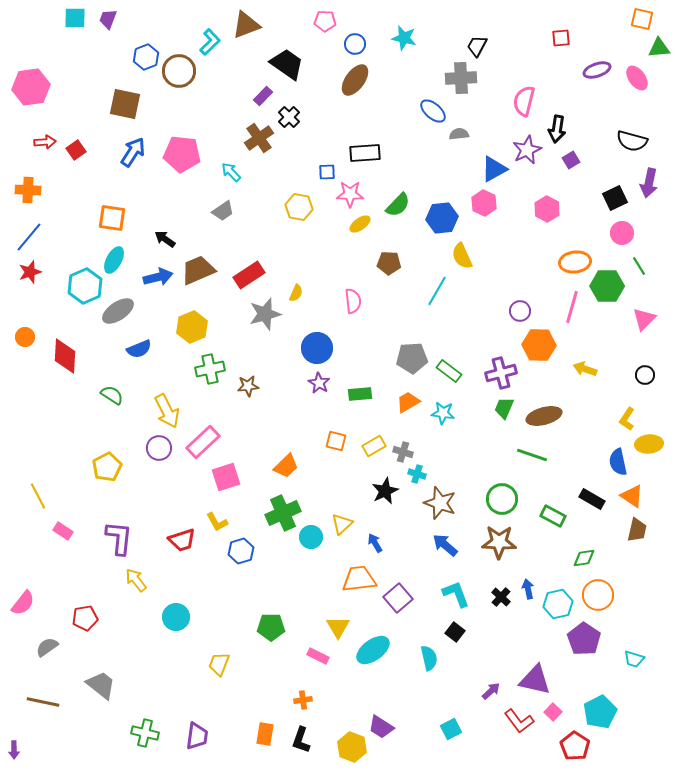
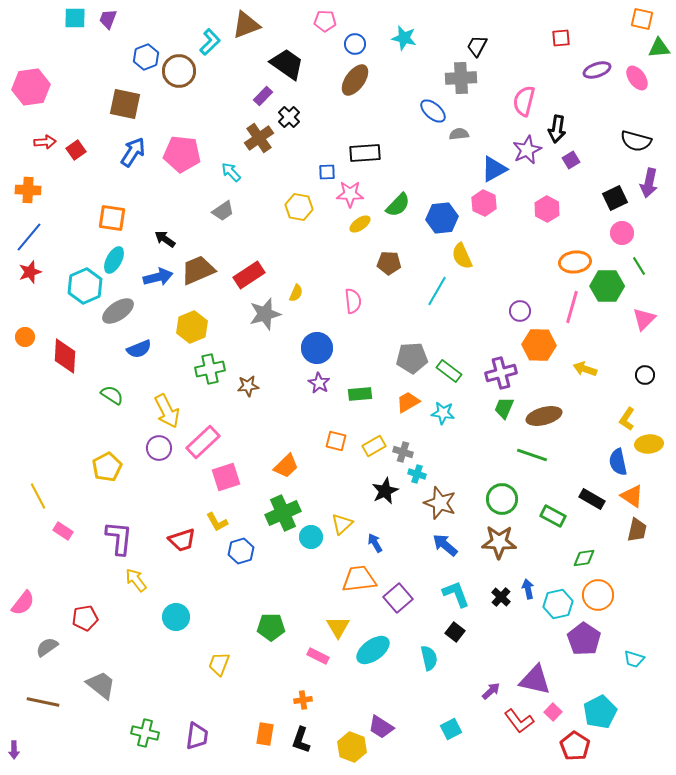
black semicircle at (632, 141): moved 4 px right
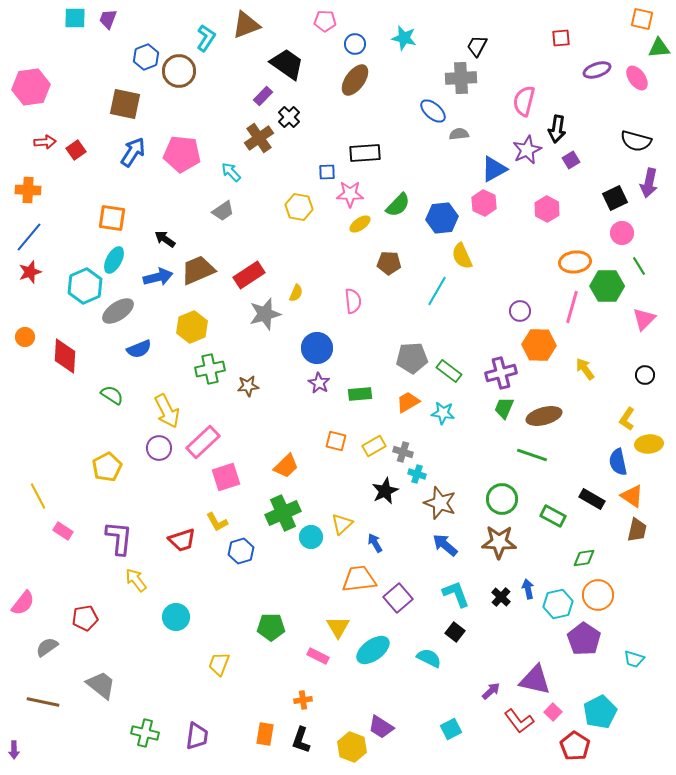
cyan L-shape at (210, 42): moved 4 px left, 4 px up; rotated 12 degrees counterclockwise
yellow arrow at (585, 369): rotated 35 degrees clockwise
cyan semicircle at (429, 658): rotated 50 degrees counterclockwise
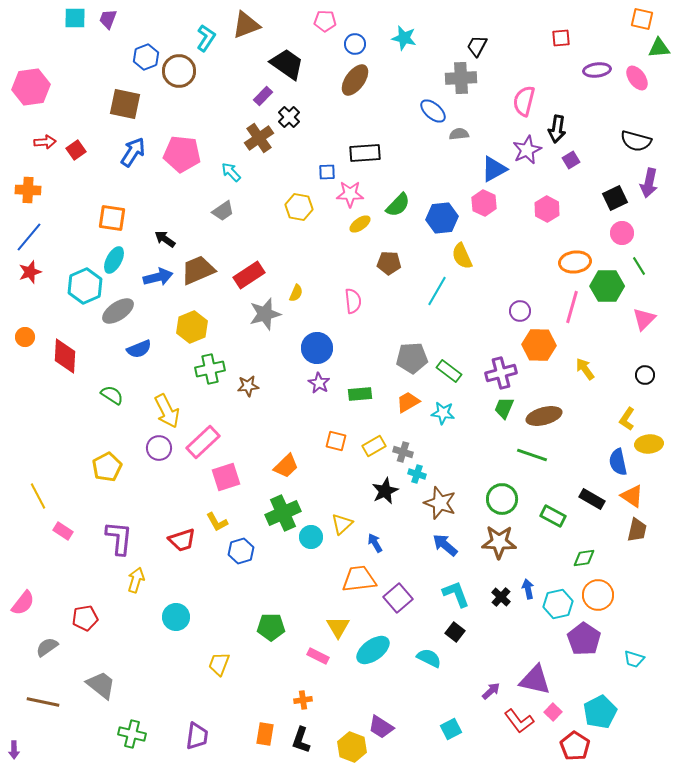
purple ellipse at (597, 70): rotated 12 degrees clockwise
yellow arrow at (136, 580): rotated 55 degrees clockwise
green cross at (145, 733): moved 13 px left, 1 px down
